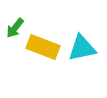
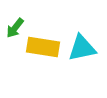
yellow rectangle: rotated 12 degrees counterclockwise
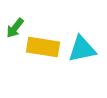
cyan triangle: moved 1 px down
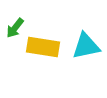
cyan triangle: moved 4 px right, 3 px up
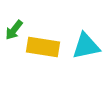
green arrow: moved 1 px left, 2 px down
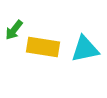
cyan triangle: moved 1 px left, 3 px down
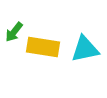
green arrow: moved 2 px down
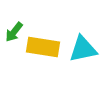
cyan triangle: moved 2 px left
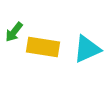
cyan triangle: moved 4 px right; rotated 12 degrees counterclockwise
